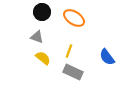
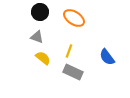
black circle: moved 2 px left
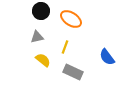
black circle: moved 1 px right, 1 px up
orange ellipse: moved 3 px left, 1 px down
gray triangle: rotated 32 degrees counterclockwise
yellow line: moved 4 px left, 4 px up
yellow semicircle: moved 2 px down
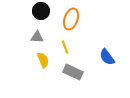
orange ellipse: rotated 75 degrees clockwise
gray triangle: rotated 16 degrees clockwise
yellow line: rotated 40 degrees counterclockwise
yellow semicircle: rotated 28 degrees clockwise
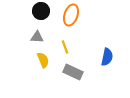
orange ellipse: moved 4 px up
blue semicircle: rotated 132 degrees counterclockwise
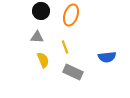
blue semicircle: rotated 72 degrees clockwise
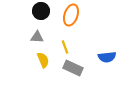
gray rectangle: moved 4 px up
